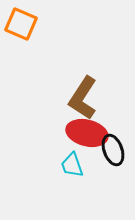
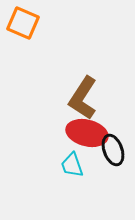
orange square: moved 2 px right, 1 px up
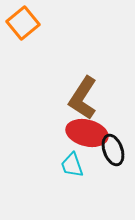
orange square: rotated 28 degrees clockwise
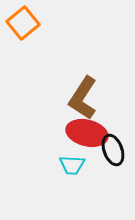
cyan trapezoid: rotated 68 degrees counterclockwise
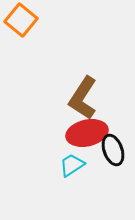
orange square: moved 2 px left, 3 px up; rotated 12 degrees counterclockwise
red ellipse: rotated 27 degrees counterclockwise
cyan trapezoid: rotated 144 degrees clockwise
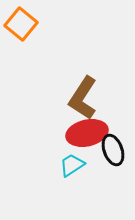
orange square: moved 4 px down
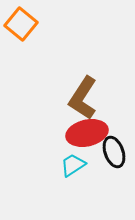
black ellipse: moved 1 px right, 2 px down
cyan trapezoid: moved 1 px right
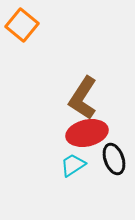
orange square: moved 1 px right, 1 px down
black ellipse: moved 7 px down
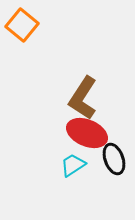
red ellipse: rotated 36 degrees clockwise
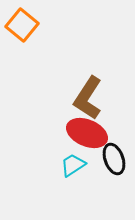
brown L-shape: moved 5 px right
